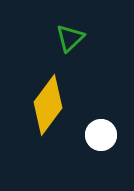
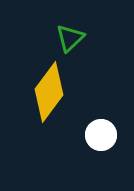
yellow diamond: moved 1 px right, 13 px up
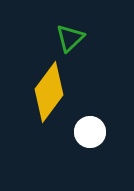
white circle: moved 11 px left, 3 px up
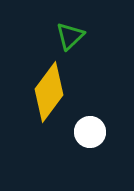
green triangle: moved 2 px up
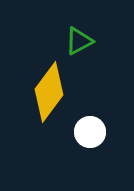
green triangle: moved 9 px right, 5 px down; rotated 16 degrees clockwise
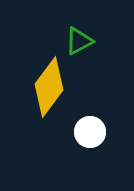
yellow diamond: moved 5 px up
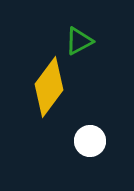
white circle: moved 9 px down
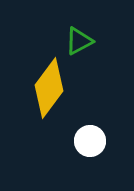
yellow diamond: moved 1 px down
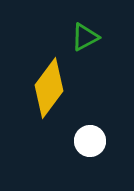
green triangle: moved 6 px right, 4 px up
